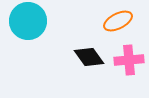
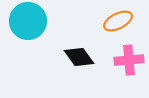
black diamond: moved 10 px left
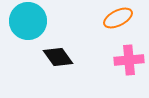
orange ellipse: moved 3 px up
black diamond: moved 21 px left
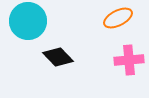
black diamond: rotated 8 degrees counterclockwise
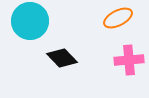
cyan circle: moved 2 px right
black diamond: moved 4 px right, 1 px down
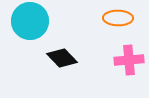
orange ellipse: rotated 28 degrees clockwise
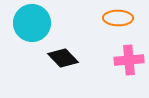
cyan circle: moved 2 px right, 2 px down
black diamond: moved 1 px right
